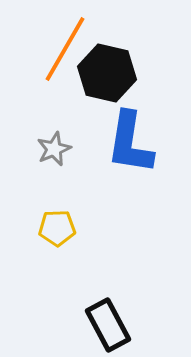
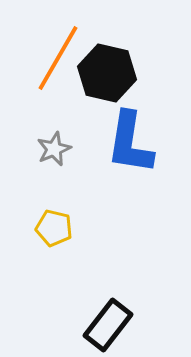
orange line: moved 7 px left, 9 px down
yellow pentagon: moved 3 px left; rotated 15 degrees clockwise
black rectangle: rotated 66 degrees clockwise
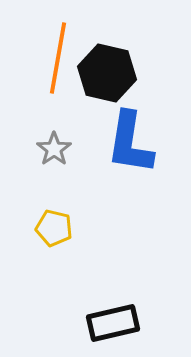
orange line: rotated 20 degrees counterclockwise
gray star: rotated 12 degrees counterclockwise
black rectangle: moved 5 px right, 2 px up; rotated 39 degrees clockwise
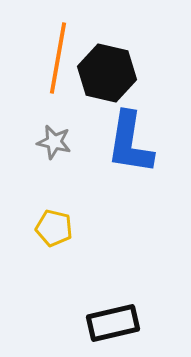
gray star: moved 7 px up; rotated 24 degrees counterclockwise
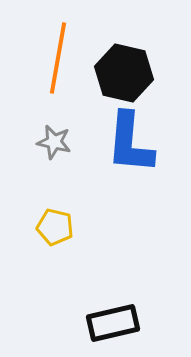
black hexagon: moved 17 px right
blue L-shape: rotated 4 degrees counterclockwise
yellow pentagon: moved 1 px right, 1 px up
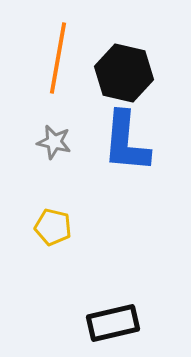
blue L-shape: moved 4 px left, 1 px up
yellow pentagon: moved 2 px left
